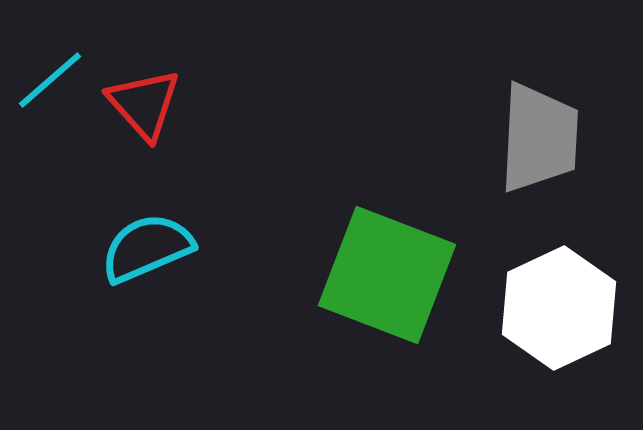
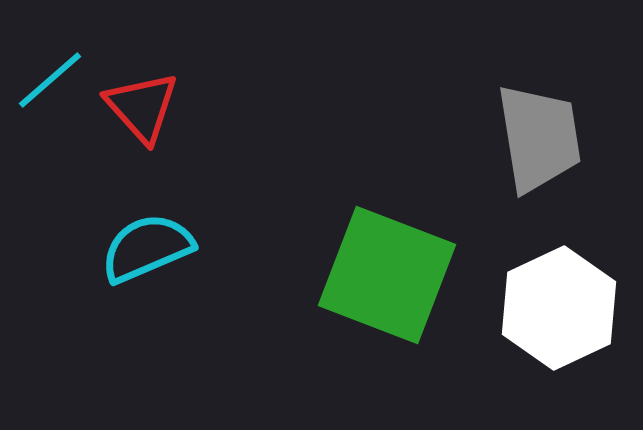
red triangle: moved 2 px left, 3 px down
gray trapezoid: rotated 12 degrees counterclockwise
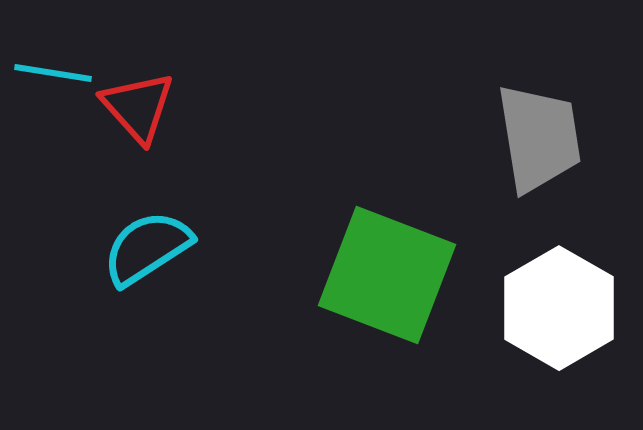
cyan line: moved 3 px right, 7 px up; rotated 50 degrees clockwise
red triangle: moved 4 px left
cyan semicircle: rotated 10 degrees counterclockwise
white hexagon: rotated 5 degrees counterclockwise
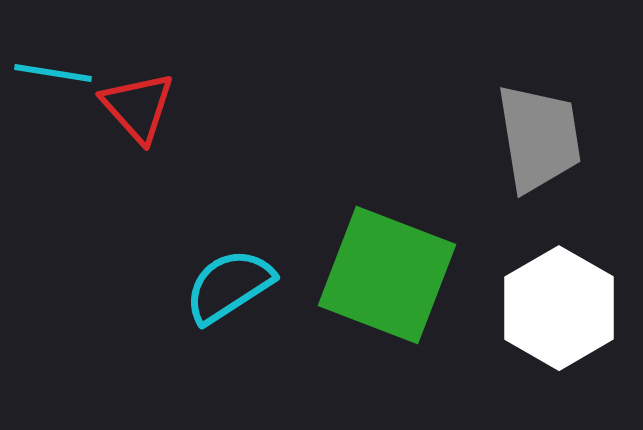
cyan semicircle: moved 82 px right, 38 px down
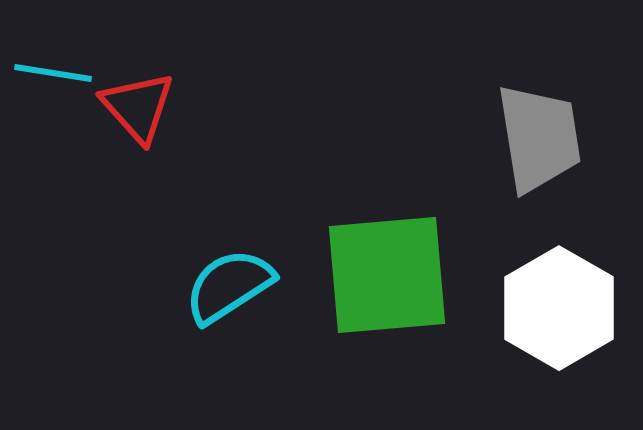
green square: rotated 26 degrees counterclockwise
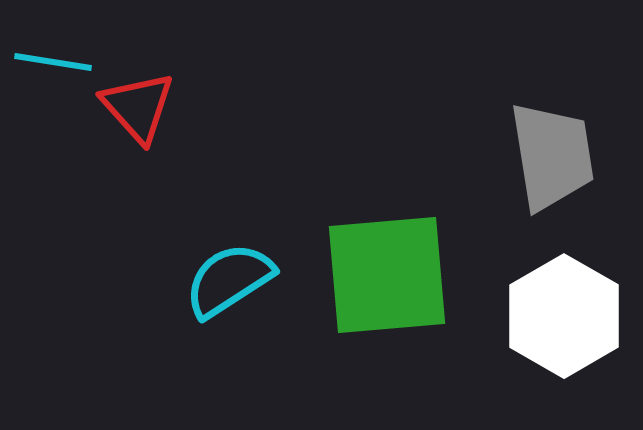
cyan line: moved 11 px up
gray trapezoid: moved 13 px right, 18 px down
cyan semicircle: moved 6 px up
white hexagon: moved 5 px right, 8 px down
